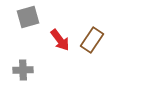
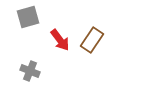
gray cross: moved 7 px right, 1 px down; rotated 24 degrees clockwise
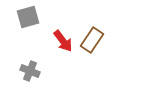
red arrow: moved 3 px right, 1 px down
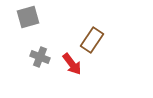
red arrow: moved 9 px right, 23 px down
gray cross: moved 10 px right, 14 px up
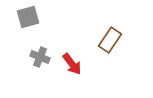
brown rectangle: moved 18 px right
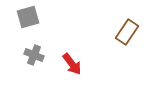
brown rectangle: moved 17 px right, 8 px up
gray cross: moved 6 px left, 2 px up
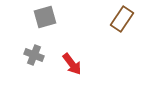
gray square: moved 17 px right
brown rectangle: moved 5 px left, 13 px up
